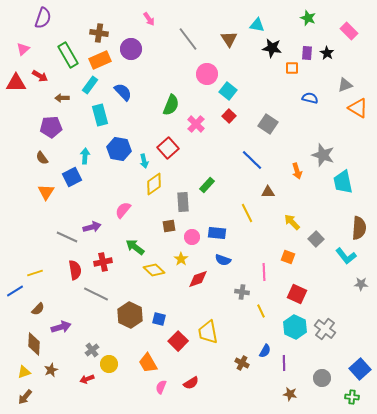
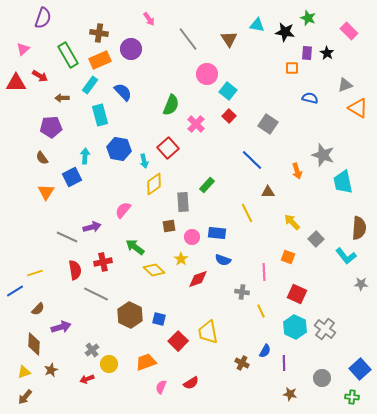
black star at (272, 48): moved 13 px right, 16 px up
orange trapezoid at (148, 363): moved 2 px left, 1 px up; rotated 100 degrees clockwise
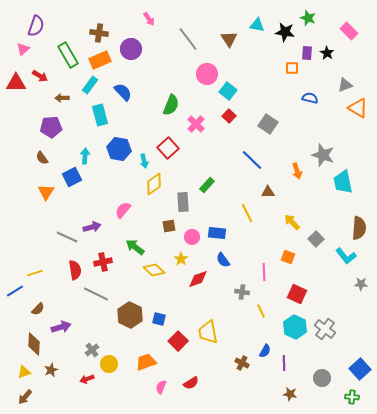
purple semicircle at (43, 18): moved 7 px left, 8 px down
blue semicircle at (223, 260): rotated 35 degrees clockwise
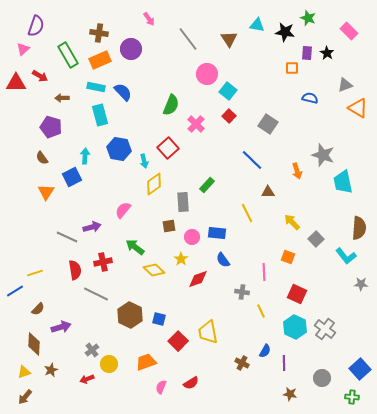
cyan rectangle at (90, 85): moved 6 px right, 2 px down; rotated 66 degrees clockwise
purple pentagon at (51, 127): rotated 20 degrees clockwise
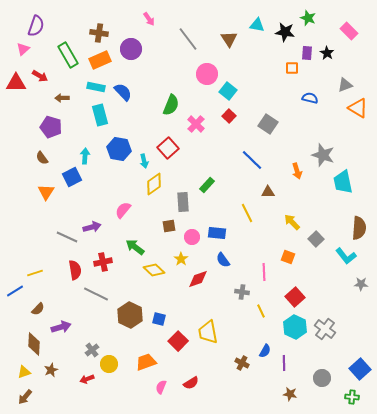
red square at (297, 294): moved 2 px left, 3 px down; rotated 24 degrees clockwise
